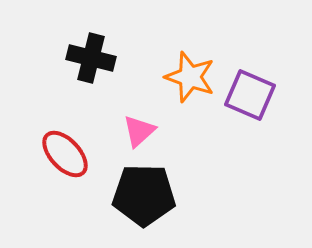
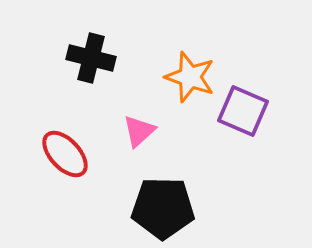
purple square: moved 7 px left, 16 px down
black pentagon: moved 19 px right, 13 px down
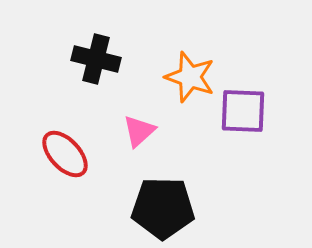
black cross: moved 5 px right, 1 px down
purple square: rotated 21 degrees counterclockwise
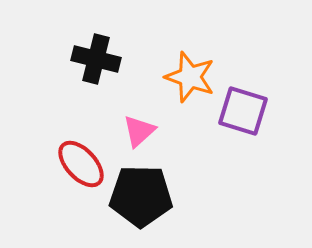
purple square: rotated 15 degrees clockwise
red ellipse: moved 16 px right, 10 px down
black pentagon: moved 22 px left, 12 px up
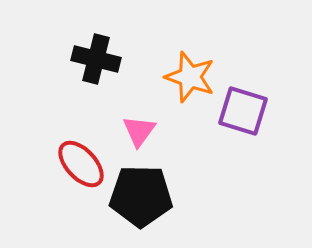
pink triangle: rotated 12 degrees counterclockwise
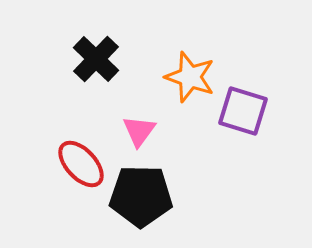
black cross: rotated 30 degrees clockwise
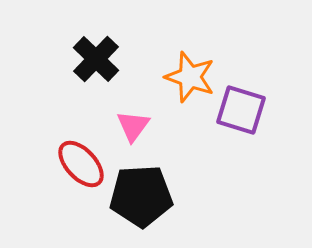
purple square: moved 2 px left, 1 px up
pink triangle: moved 6 px left, 5 px up
black pentagon: rotated 4 degrees counterclockwise
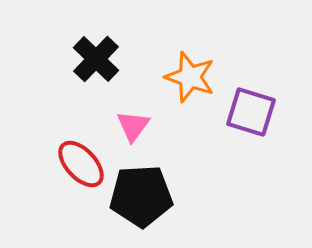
purple square: moved 10 px right, 2 px down
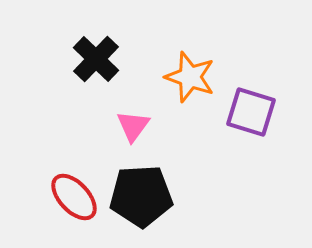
red ellipse: moved 7 px left, 33 px down
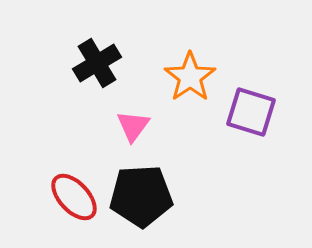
black cross: moved 1 px right, 4 px down; rotated 15 degrees clockwise
orange star: rotated 18 degrees clockwise
